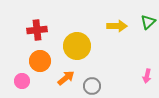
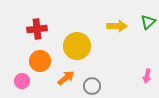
red cross: moved 1 px up
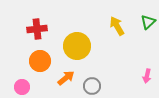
yellow arrow: rotated 120 degrees counterclockwise
pink circle: moved 6 px down
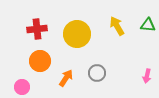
green triangle: moved 3 px down; rotated 49 degrees clockwise
yellow circle: moved 12 px up
orange arrow: rotated 18 degrees counterclockwise
gray circle: moved 5 px right, 13 px up
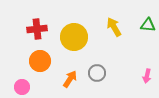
yellow arrow: moved 3 px left, 1 px down
yellow circle: moved 3 px left, 3 px down
orange arrow: moved 4 px right, 1 px down
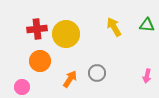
green triangle: moved 1 px left
yellow circle: moved 8 px left, 3 px up
